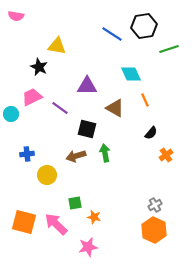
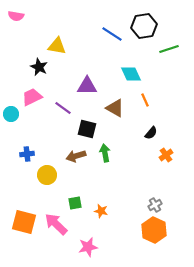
purple line: moved 3 px right
orange star: moved 7 px right, 6 px up
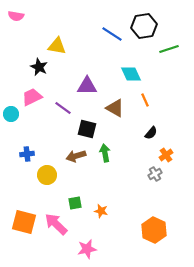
gray cross: moved 31 px up
pink star: moved 1 px left, 2 px down
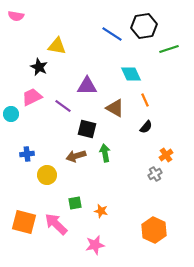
purple line: moved 2 px up
black semicircle: moved 5 px left, 6 px up
pink star: moved 8 px right, 4 px up
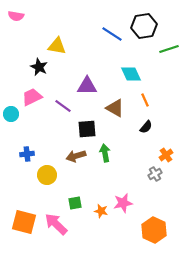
black square: rotated 18 degrees counterclockwise
pink star: moved 28 px right, 42 px up
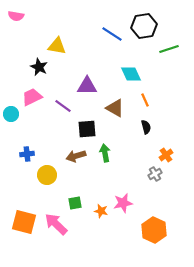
black semicircle: rotated 56 degrees counterclockwise
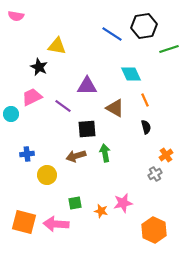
pink arrow: rotated 40 degrees counterclockwise
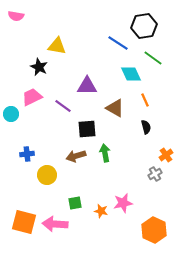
blue line: moved 6 px right, 9 px down
green line: moved 16 px left, 9 px down; rotated 54 degrees clockwise
pink arrow: moved 1 px left
